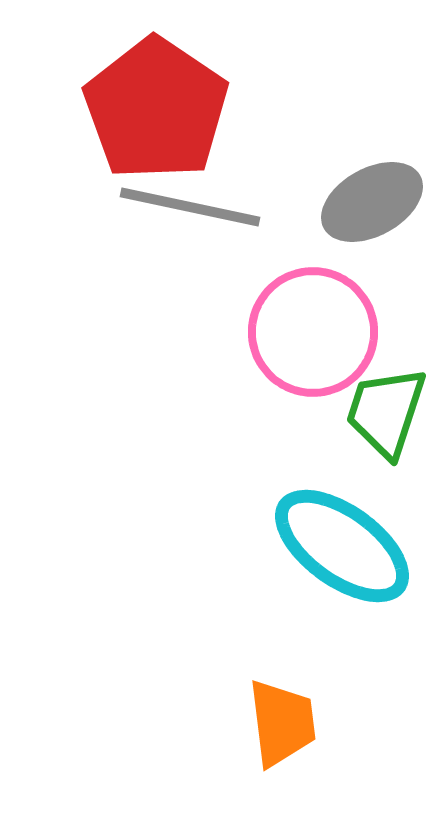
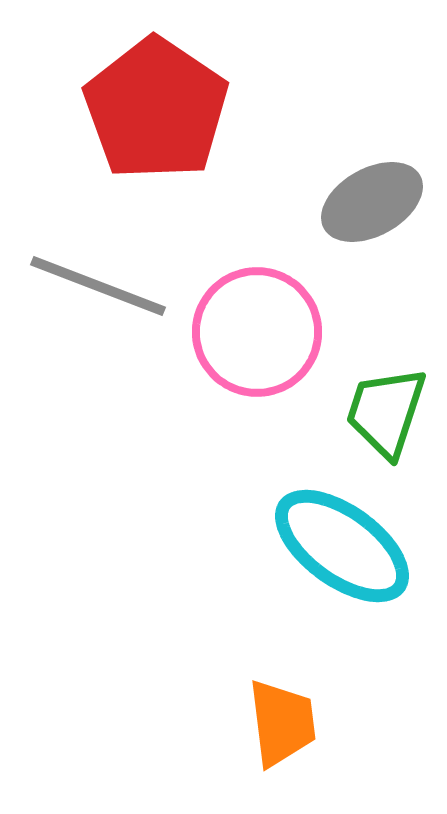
gray line: moved 92 px left, 79 px down; rotated 9 degrees clockwise
pink circle: moved 56 px left
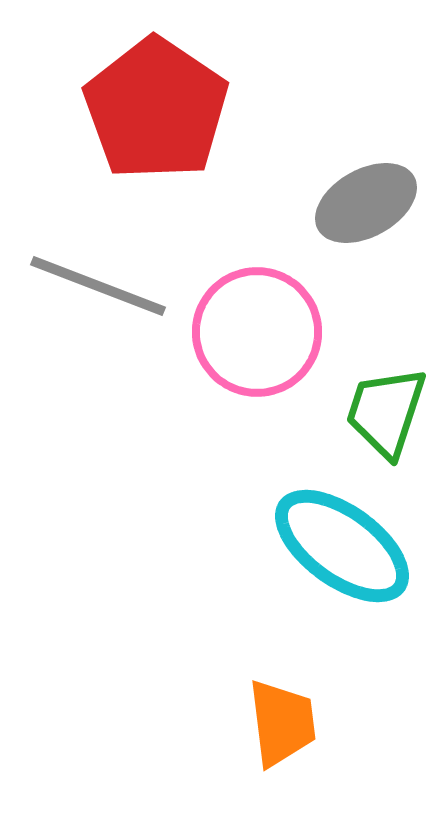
gray ellipse: moved 6 px left, 1 px down
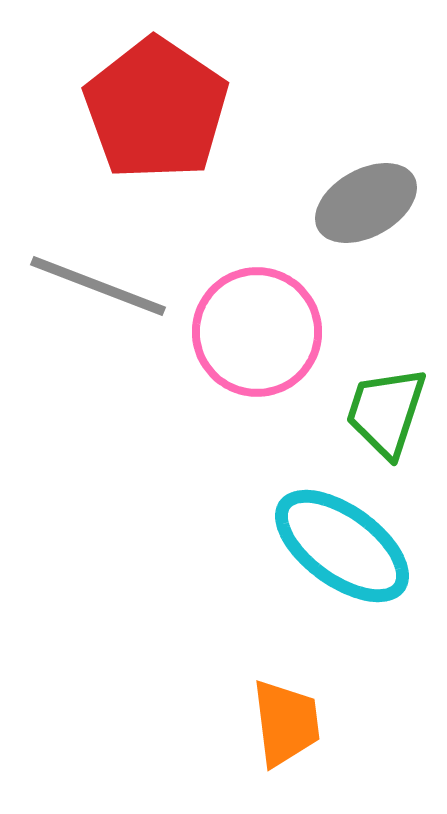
orange trapezoid: moved 4 px right
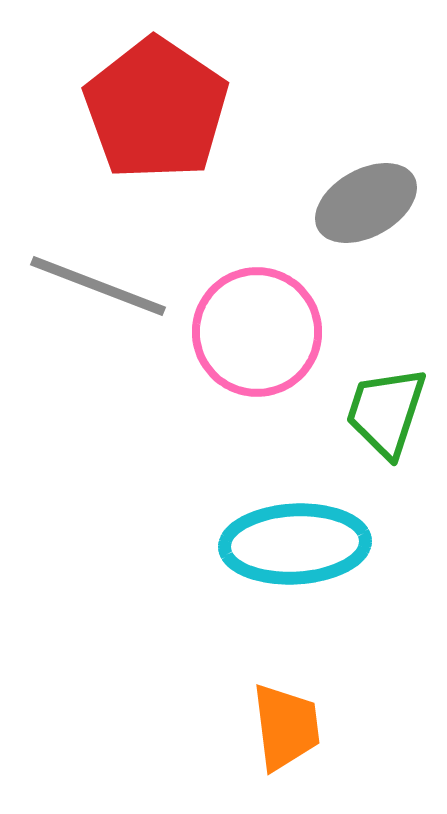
cyan ellipse: moved 47 px left, 2 px up; rotated 39 degrees counterclockwise
orange trapezoid: moved 4 px down
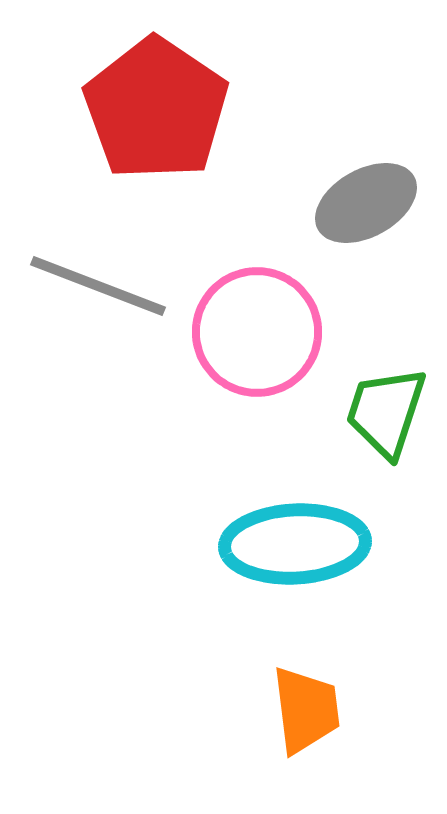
orange trapezoid: moved 20 px right, 17 px up
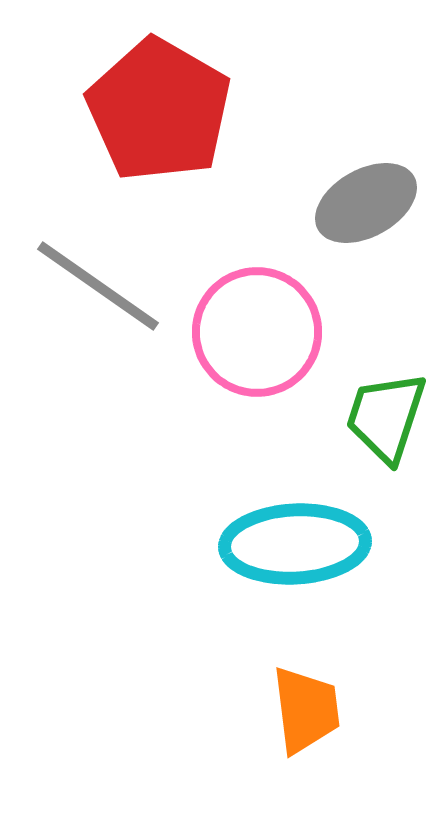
red pentagon: moved 3 px right, 1 px down; rotated 4 degrees counterclockwise
gray line: rotated 14 degrees clockwise
green trapezoid: moved 5 px down
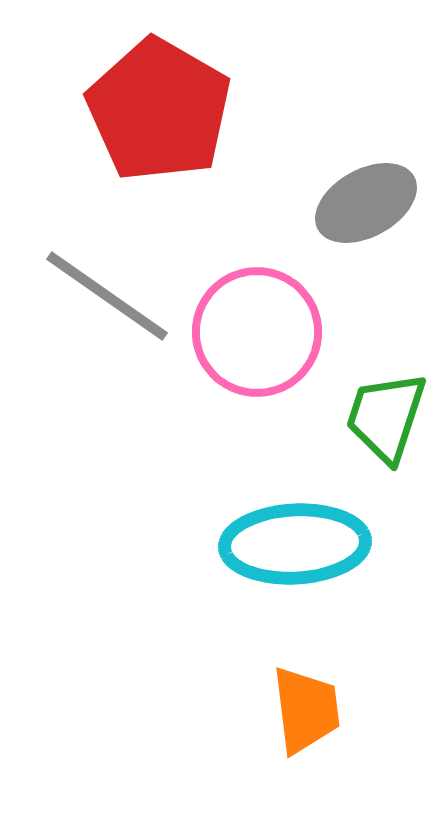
gray line: moved 9 px right, 10 px down
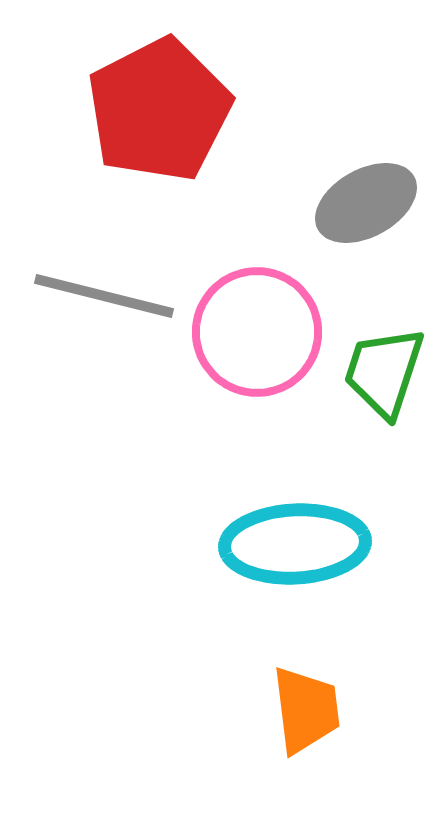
red pentagon: rotated 15 degrees clockwise
gray line: moved 3 px left; rotated 21 degrees counterclockwise
green trapezoid: moved 2 px left, 45 px up
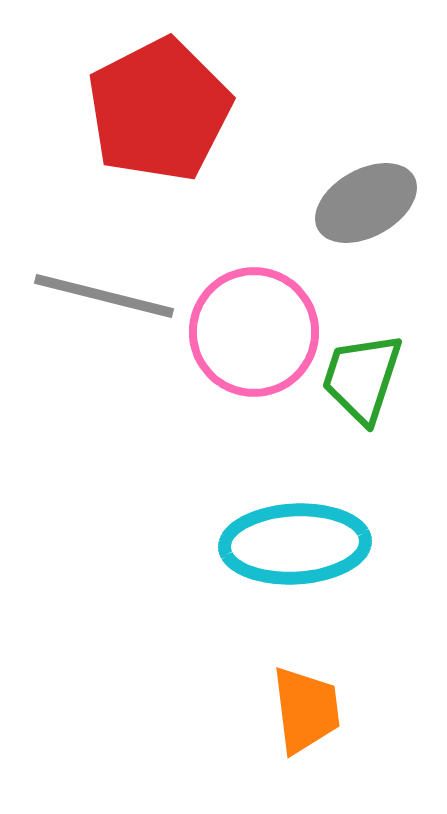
pink circle: moved 3 px left
green trapezoid: moved 22 px left, 6 px down
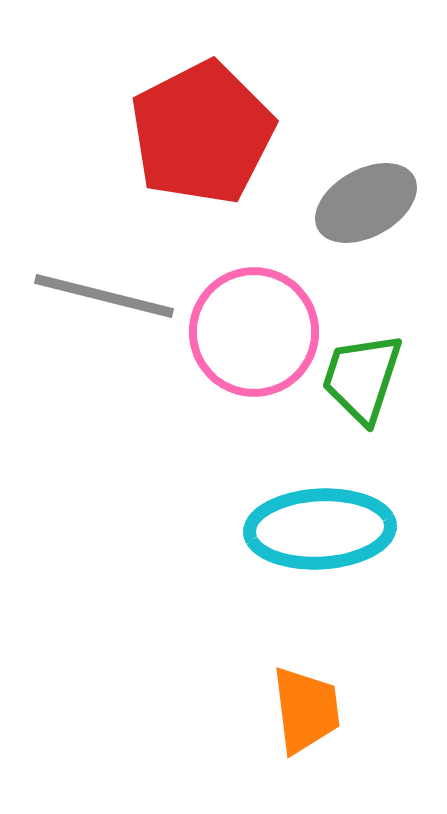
red pentagon: moved 43 px right, 23 px down
cyan ellipse: moved 25 px right, 15 px up
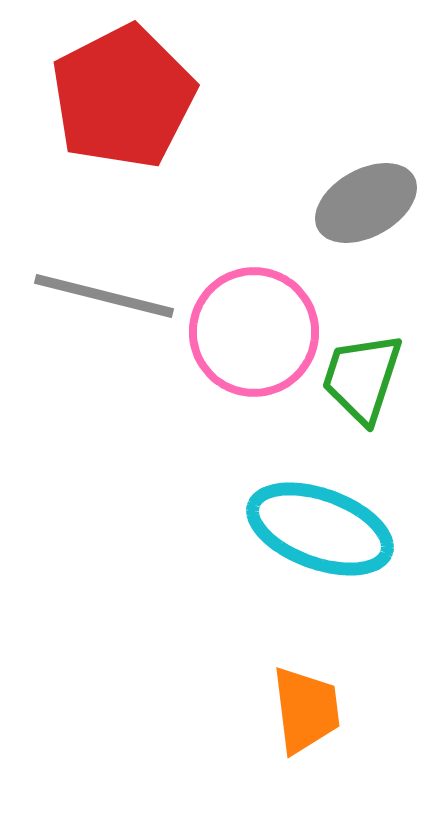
red pentagon: moved 79 px left, 36 px up
cyan ellipse: rotated 23 degrees clockwise
